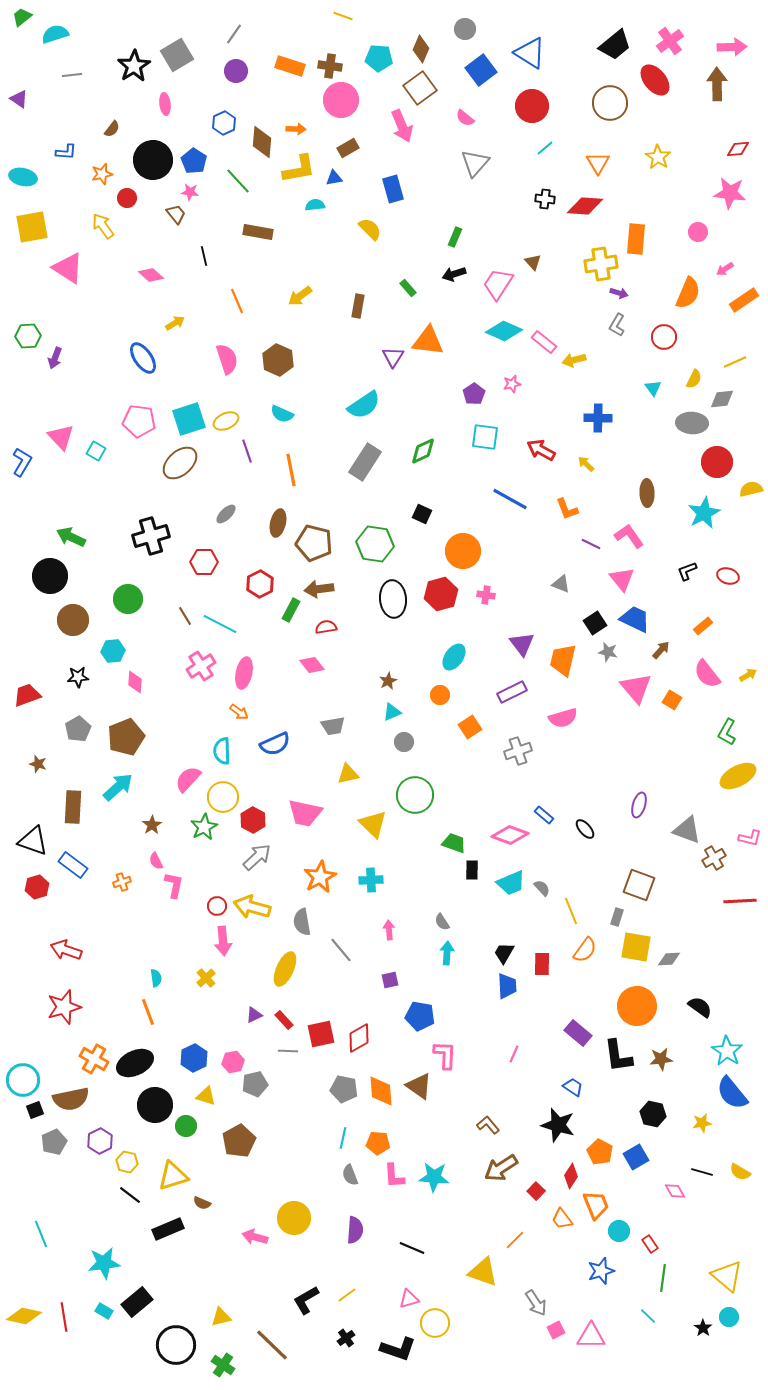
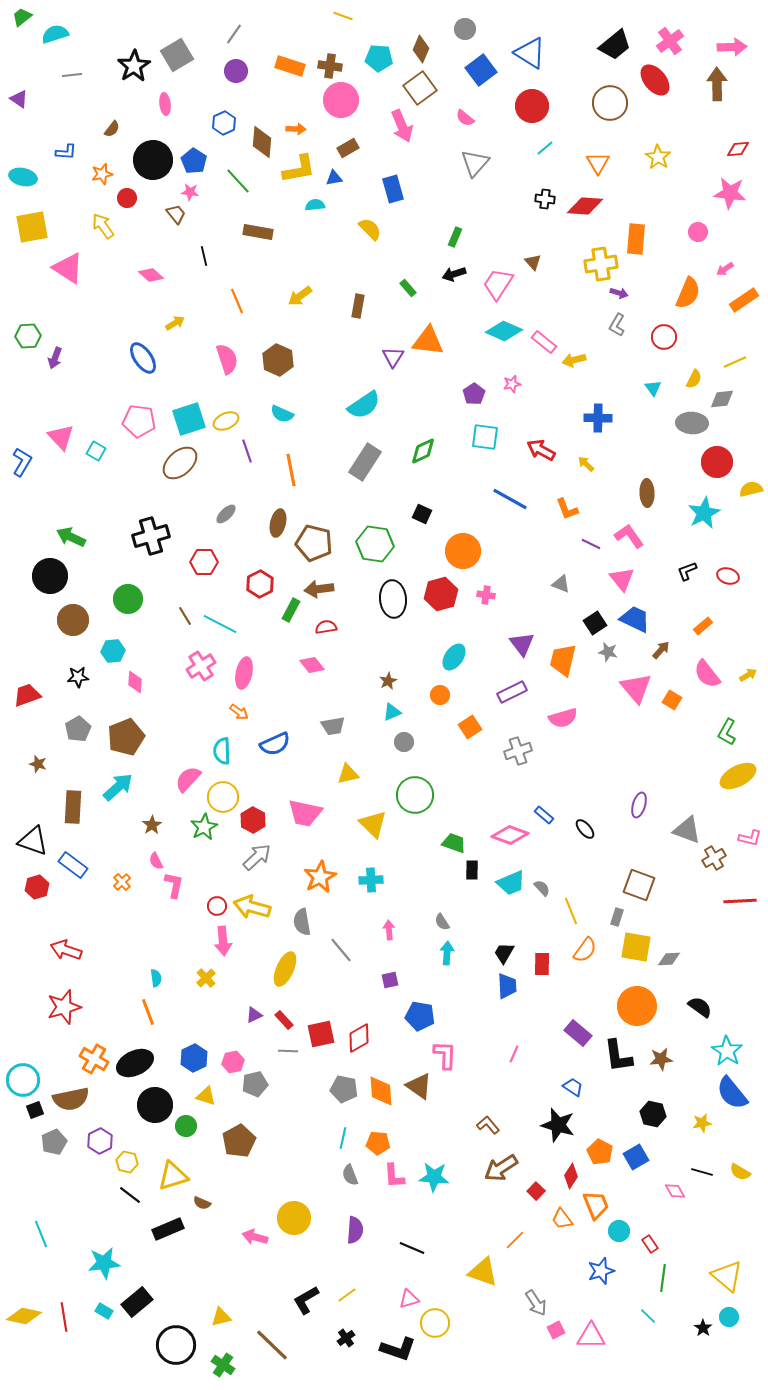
orange cross at (122, 882): rotated 24 degrees counterclockwise
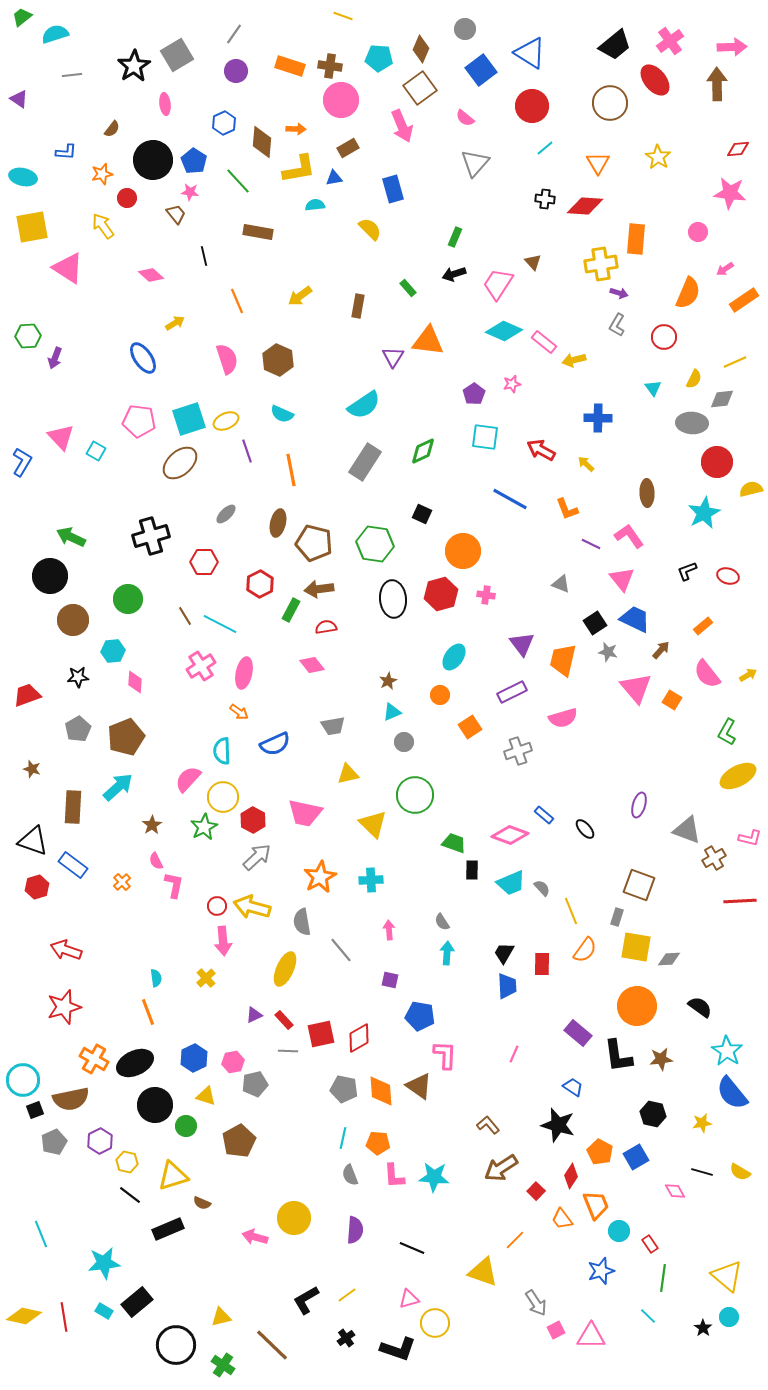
brown star at (38, 764): moved 6 px left, 5 px down
purple square at (390, 980): rotated 24 degrees clockwise
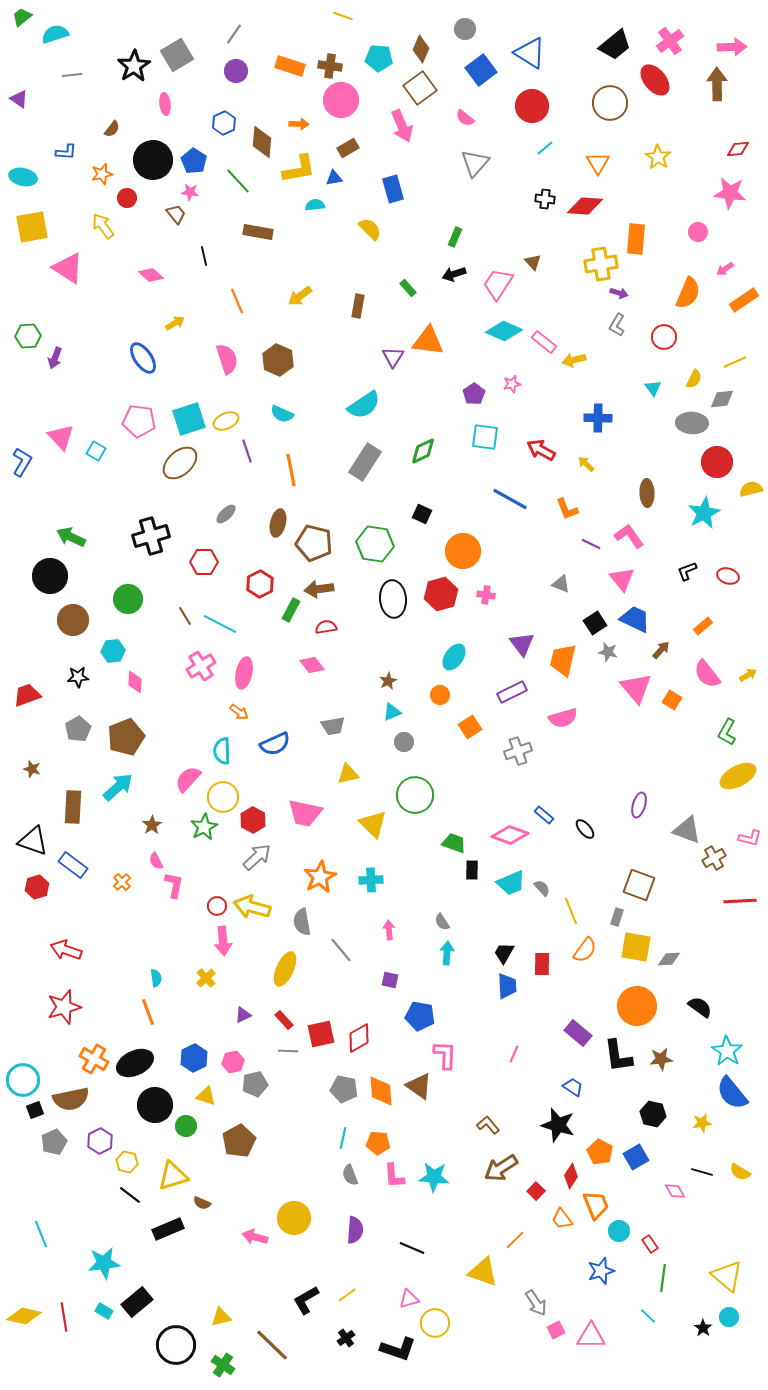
orange arrow at (296, 129): moved 3 px right, 5 px up
purple triangle at (254, 1015): moved 11 px left
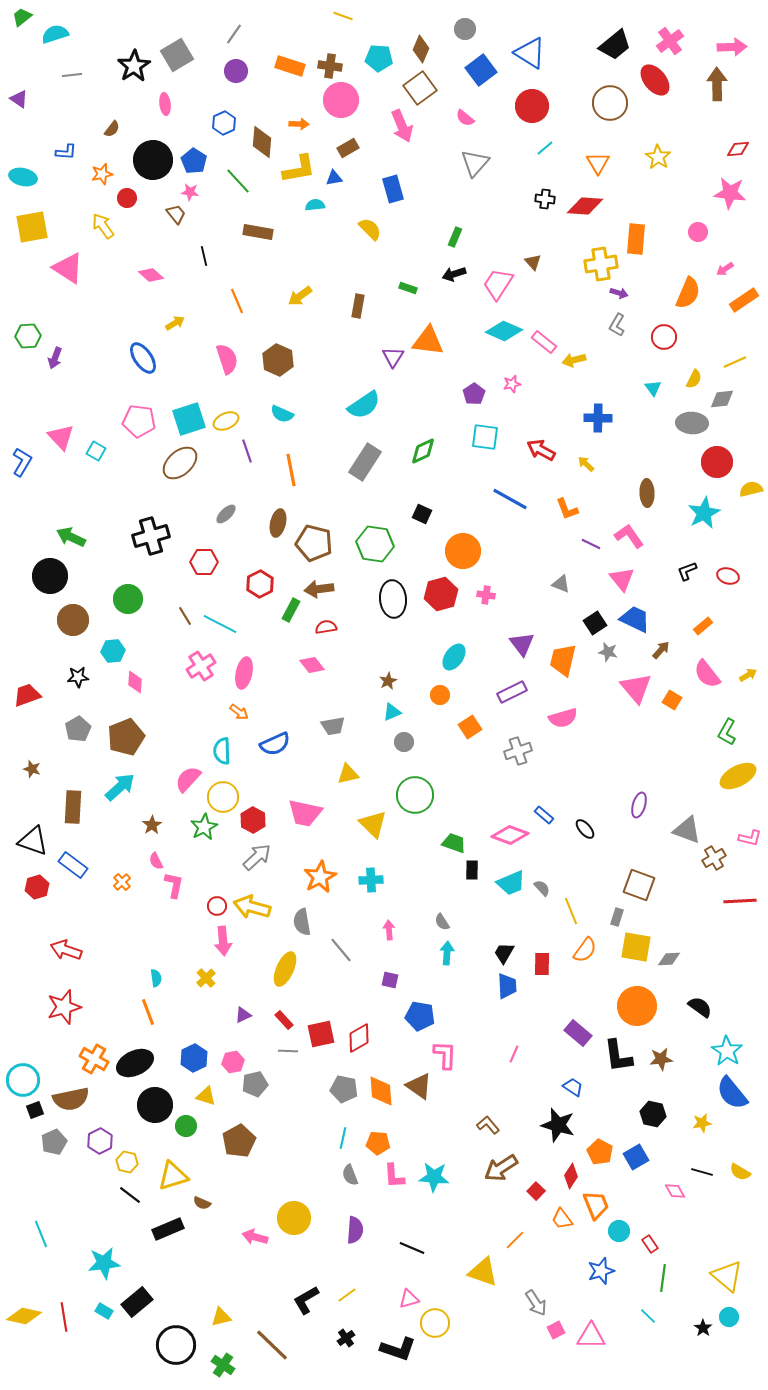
green rectangle at (408, 288): rotated 30 degrees counterclockwise
cyan arrow at (118, 787): moved 2 px right
